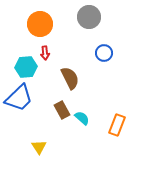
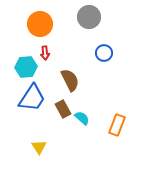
brown semicircle: moved 2 px down
blue trapezoid: moved 13 px right; rotated 12 degrees counterclockwise
brown rectangle: moved 1 px right, 1 px up
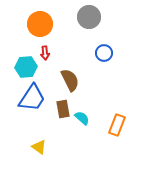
brown rectangle: rotated 18 degrees clockwise
yellow triangle: rotated 21 degrees counterclockwise
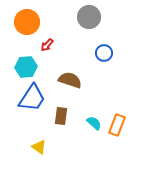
orange circle: moved 13 px left, 2 px up
red arrow: moved 2 px right, 8 px up; rotated 48 degrees clockwise
brown semicircle: rotated 45 degrees counterclockwise
brown rectangle: moved 2 px left, 7 px down; rotated 18 degrees clockwise
cyan semicircle: moved 12 px right, 5 px down
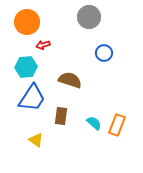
red arrow: moved 4 px left; rotated 32 degrees clockwise
yellow triangle: moved 3 px left, 7 px up
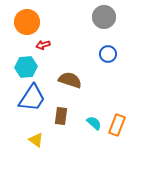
gray circle: moved 15 px right
blue circle: moved 4 px right, 1 px down
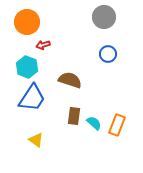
cyan hexagon: moved 1 px right; rotated 25 degrees clockwise
brown rectangle: moved 13 px right
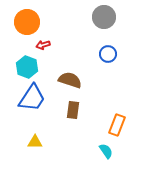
brown rectangle: moved 1 px left, 6 px up
cyan semicircle: moved 12 px right, 28 px down; rotated 14 degrees clockwise
yellow triangle: moved 1 px left, 2 px down; rotated 35 degrees counterclockwise
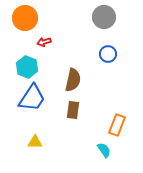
orange circle: moved 2 px left, 4 px up
red arrow: moved 1 px right, 3 px up
brown semicircle: moved 3 px right; rotated 85 degrees clockwise
cyan semicircle: moved 2 px left, 1 px up
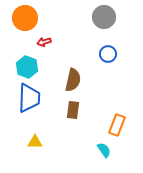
blue trapezoid: moved 3 px left; rotated 32 degrees counterclockwise
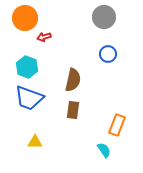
red arrow: moved 5 px up
blue trapezoid: rotated 108 degrees clockwise
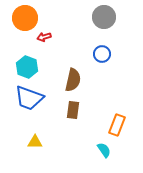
blue circle: moved 6 px left
